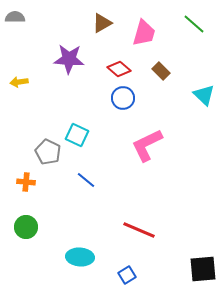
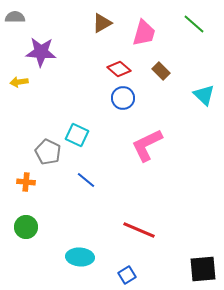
purple star: moved 28 px left, 7 px up
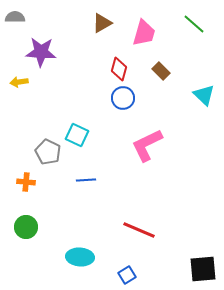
red diamond: rotated 65 degrees clockwise
blue line: rotated 42 degrees counterclockwise
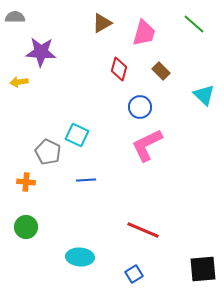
blue circle: moved 17 px right, 9 px down
red line: moved 4 px right
blue square: moved 7 px right, 1 px up
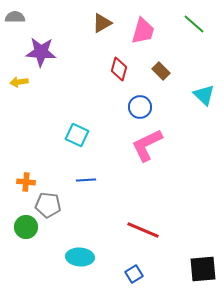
pink trapezoid: moved 1 px left, 2 px up
gray pentagon: moved 53 px down; rotated 20 degrees counterclockwise
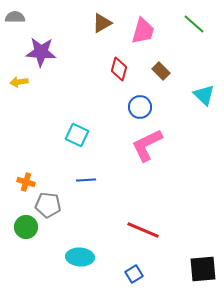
orange cross: rotated 12 degrees clockwise
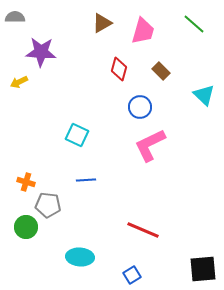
yellow arrow: rotated 18 degrees counterclockwise
pink L-shape: moved 3 px right
blue square: moved 2 px left, 1 px down
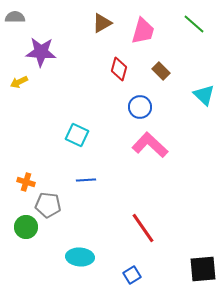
pink L-shape: rotated 69 degrees clockwise
red line: moved 2 px up; rotated 32 degrees clockwise
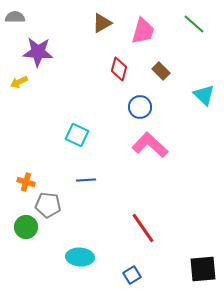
purple star: moved 3 px left
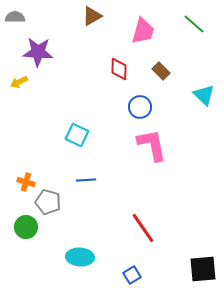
brown triangle: moved 10 px left, 7 px up
red diamond: rotated 15 degrees counterclockwise
pink L-shape: moved 2 px right; rotated 36 degrees clockwise
gray pentagon: moved 3 px up; rotated 10 degrees clockwise
